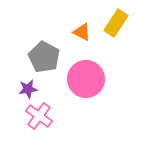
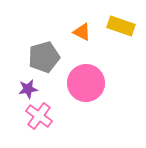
yellow rectangle: moved 5 px right, 3 px down; rotated 76 degrees clockwise
gray pentagon: rotated 28 degrees clockwise
pink circle: moved 4 px down
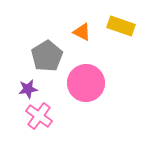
gray pentagon: moved 3 px right, 1 px up; rotated 16 degrees counterclockwise
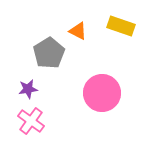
orange triangle: moved 4 px left, 1 px up
gray pentagon: moved 2 px right, 3 px up
pink circle: moved 16 px right, 10 px down
pink cross: moved 8 px left, 5 px down
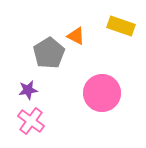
orange triangle: moved 2 px left, 5 px down
purple star: moved 1 px down
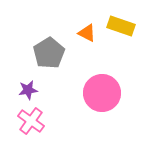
orange triangle: moved 11 px right, 3 px up
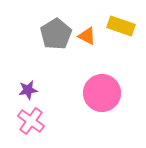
orange triangle: moved 3 px down
gray pentagon: moved 7 px right, 19 px up
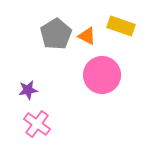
pink circle: moved 18 px up
pink cross: moved 6 px right, 3 px down
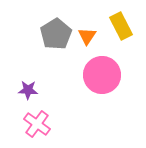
yellow rectangle: rotated 44 degrees clockwise
orange triangle: rotated 36 degrees clockwise
purple star: rotated 12 degrees clockwise
